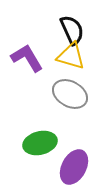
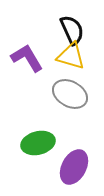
green ellipse: moved 2 px left
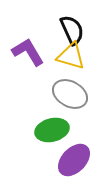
purple L-shape: moved 1 px right, 6 px up
green ellipse: moved 14 px right, 13 px up
purple ellipse: moved 7 px up; rotated 16 degrees clockwise
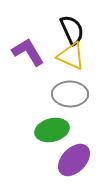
yellow triangle: rotated 8 degrees clockwise
gray ellipse: rotated 28 degrees counterclockwise
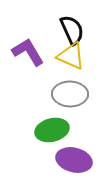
purple ellipse: rotated 60 degrees clockwise
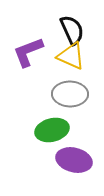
purple L-shape: rotated 80 degrees counterclockwise
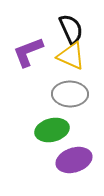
black semicircle: moved 1 px left, 1 px up
purple ellipse: rotated 32 degrees counterclockwise
